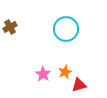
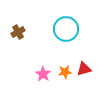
brown cross: moved 8 px right, 5 px down
orange star: rotated 16 degrees clockwise
red triangle: moved 5 px right, 16 px up
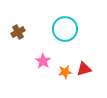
cyan circle: moved 1 px left
pink star: moved 13 px up
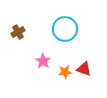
red triangle: rotated 35 degrees clockwise
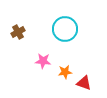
pink star: rotated 28 degrees counterclockwise
red triangle: moved 14 px down
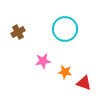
pink star: rotated 14 degrees counterclockwise
orange star: rotated 16 degrees clockwise
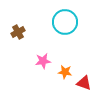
cyan circle: moved 7 px up
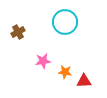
red triangle: moved 2 px up; rotated 21 degrees counterclockwise
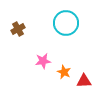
cyan circle: moved 1 px right, 1 px down
brown cross: moved 3 px up
orange star: moved 1 px left; rotated 16 degrees clockwise
